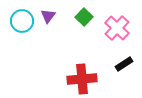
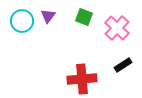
green square: rotated 24 degrees counterclockwise
black rectangle: moved 1 px left, 1 px down
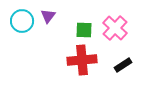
green square: moved 13 px down; rotated 18 degrees counterclockwise
pink cross: moved 2 px left
red cross: moved 19 px up
